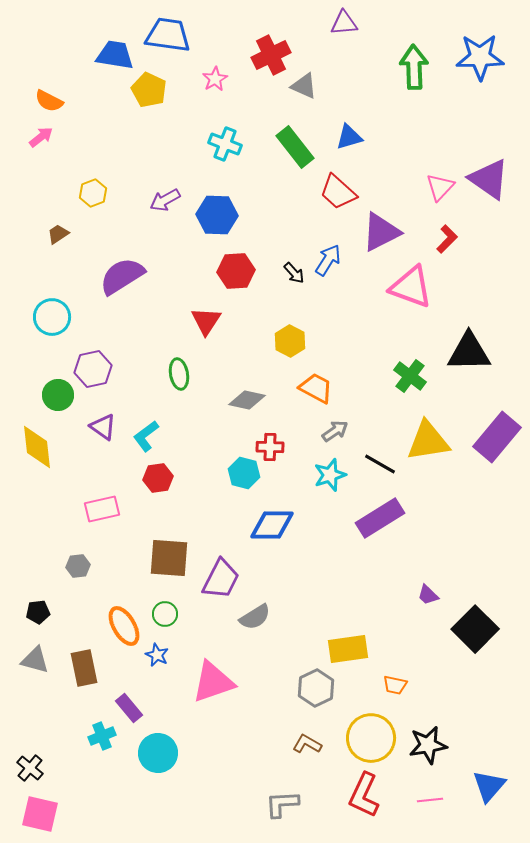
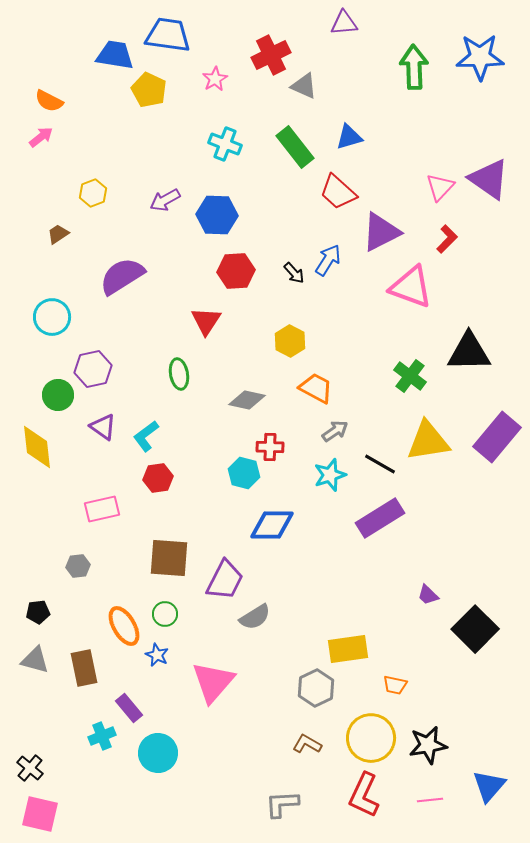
purple trapezoid at (221, 579): moved 4 px right, 1 px down
pink triangle at (213, 682): rotated 30 degrees counterclockwise
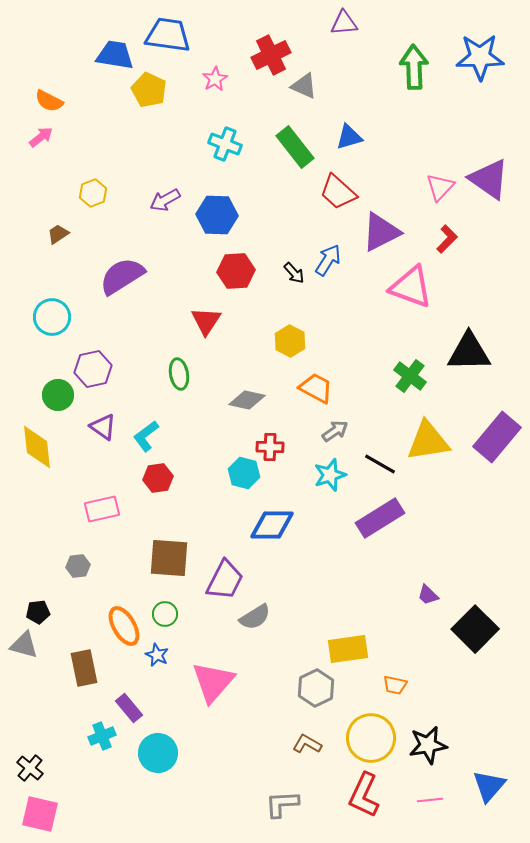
gray triangle at (35, 660): moved 11 px left, 15 px up
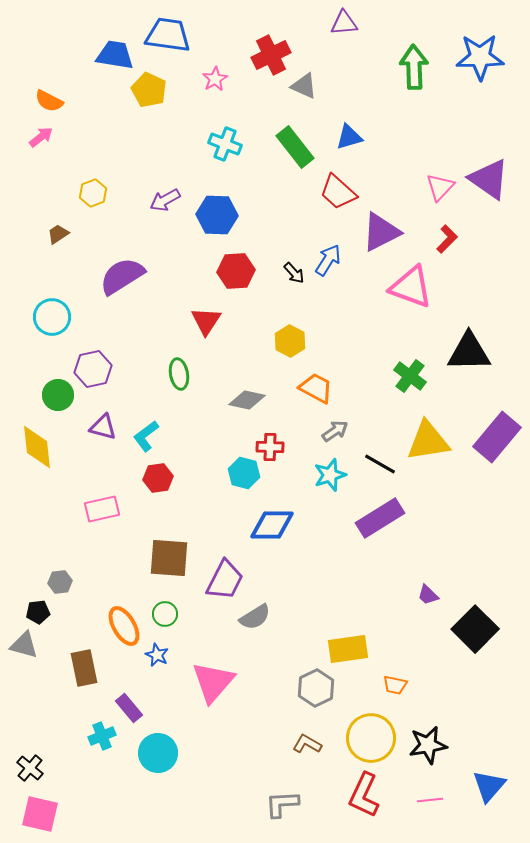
purple triangle at (103, 427): rotated 20 degrees counterclockwise
gray hexagon at (78, 566): moved 18 px left, 16 px down
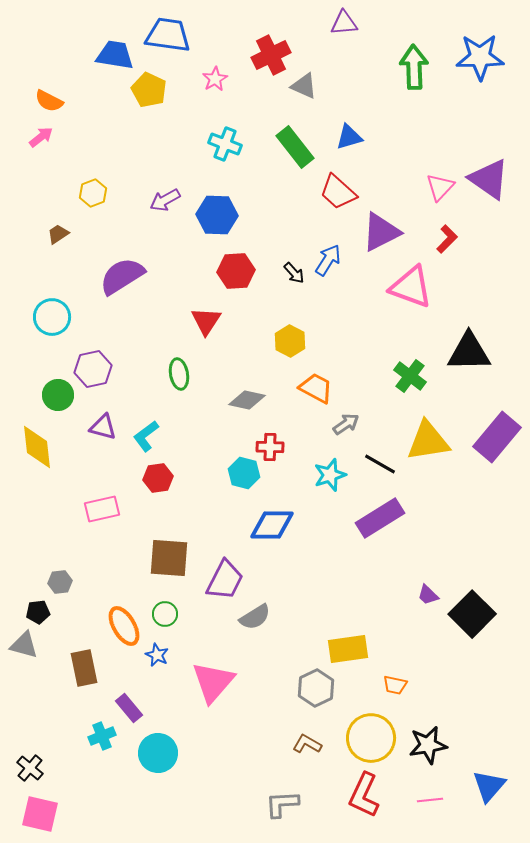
gray arrow at (335, 431): moved 11 px right, 7 px up
black square at (475, 629): moved 3 px left, 15 px up
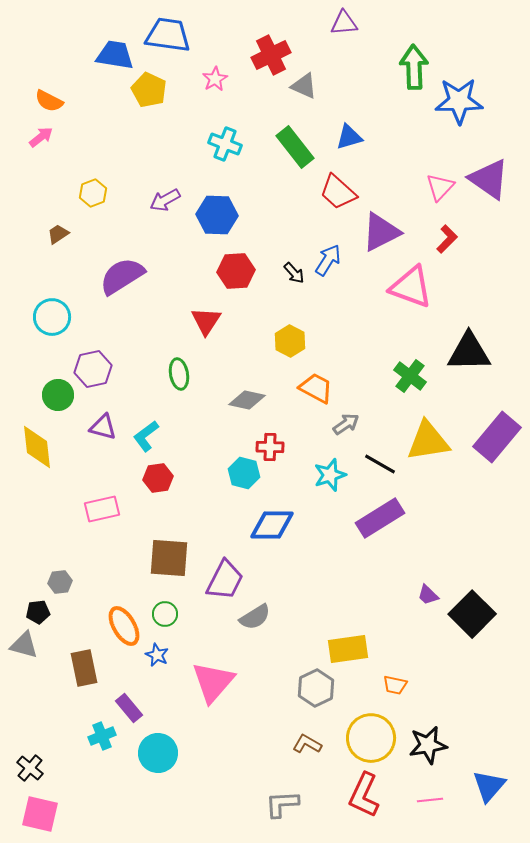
blue star at (480, 57): moved 21 px left, 44 px down
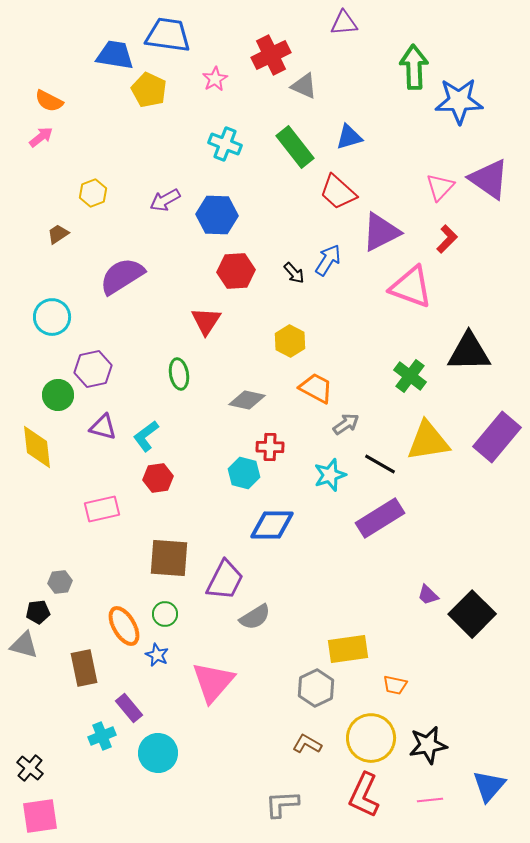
pink square at (40, 814): moved 2 px down; rotated 21 degrees counterclockwise
